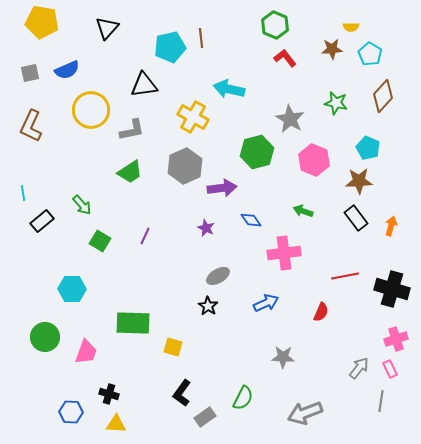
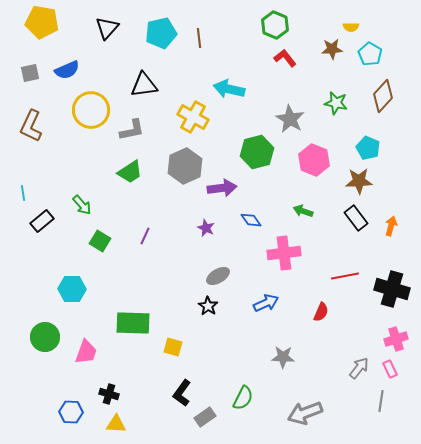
brown line at (201, 38): moved 2 px left
cyan pentagon at (170, 47): moved 9 px left, 14 px up
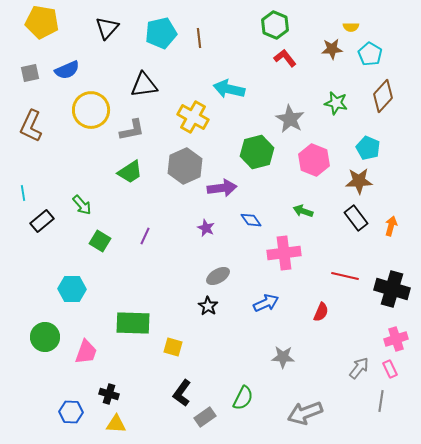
red line at (345, 276): rotated 24 degrees clockwise
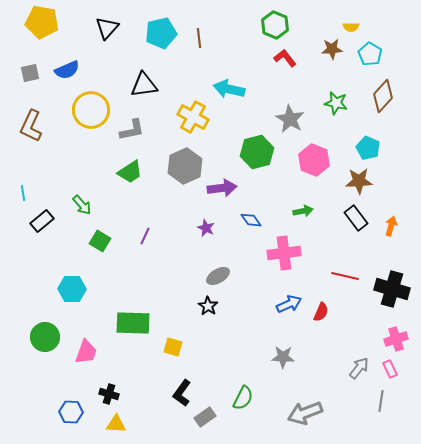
green arrow at (303, 211): rotated 150 degrees clockwise
blue arrow at (266, 303): moved 23 px right, 1 px down
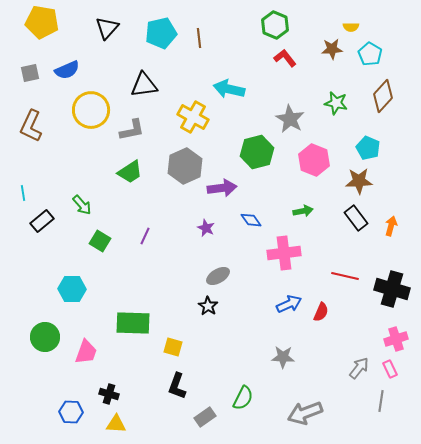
black L-shape at (182, 393): moved 5 px left, 7 px up; rotated 16 degrees counterclockwise
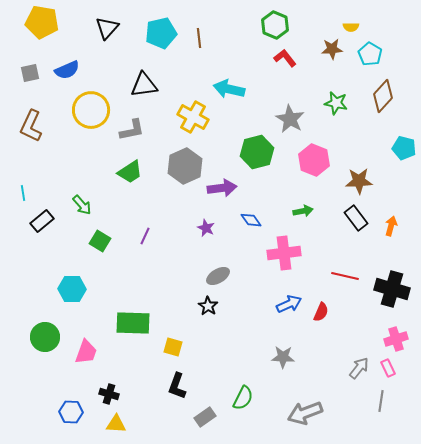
cyan pentagon at (368, 148): moved 36 px right; rotated 10 degrees counterclockwise
pink rectangle at (390, 369): moved 2 px left, 1 px up
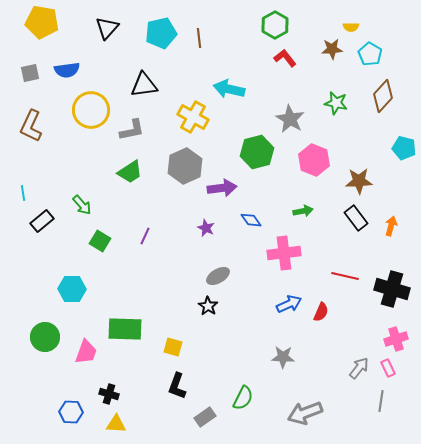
green hexagon at (275, 25): rotated 8 degrees clockwise
blue semicircle at (67, 70): rotated 15 degrees clockwise
green rectangle at (133, 323): moved 8 px left, 6 px down
